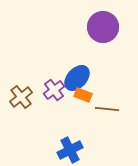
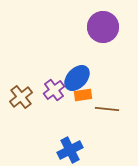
orange rectangle: rotated 30 degrees counterclockwise
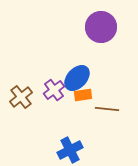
purple circle: moved 2 px left
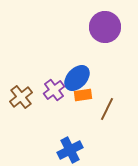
purple circle: moved 4 px right
brown line: rotated 70 degrees counterclockwise
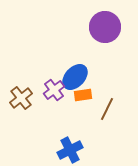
blue ellipse: moved 2 px left, 1 px up
brown cross: moved 1 px down
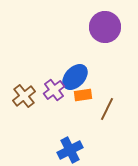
brown cross: moved 3 px right, 2 px up
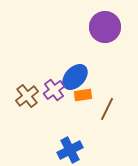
brown cross: moved 3 px right
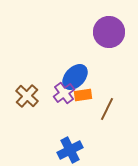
purple circle: moved 4 px right, 5 px down
purple cross: moved 10 px right, 3 px down
brown cross: rotated 10 degrees counterclockwise
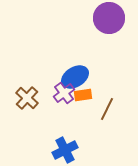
purple circle: moved 14 px up
blue ellipse: rotated 16 degrees clockwise
brown cross: moved 2 px down
blue cross: moved 5 px left
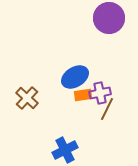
purple cross: moved 36 px right; rotated 25 degrees clockwise
